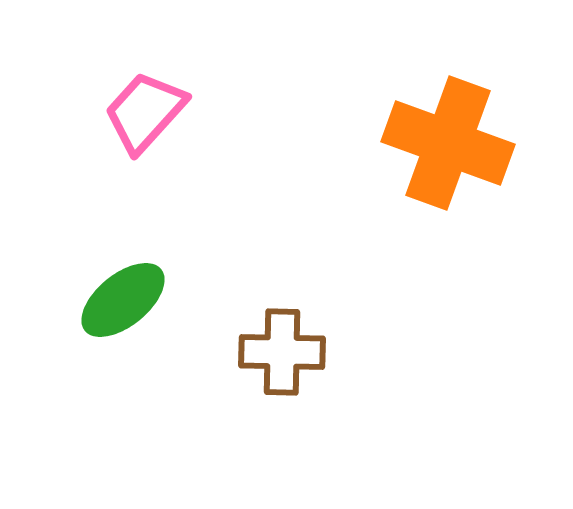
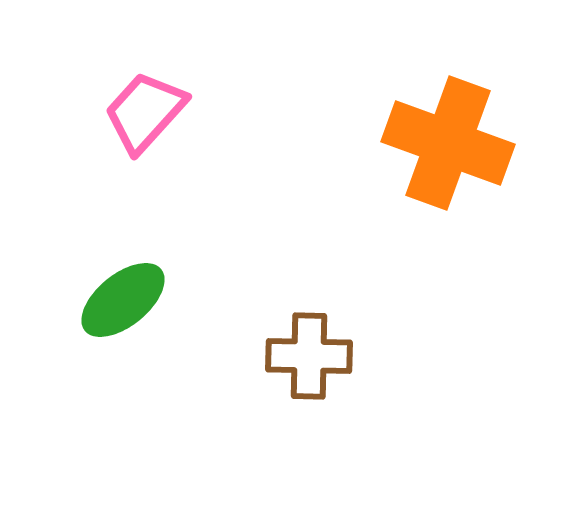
brown cross: moved 27 px right, 4 px down
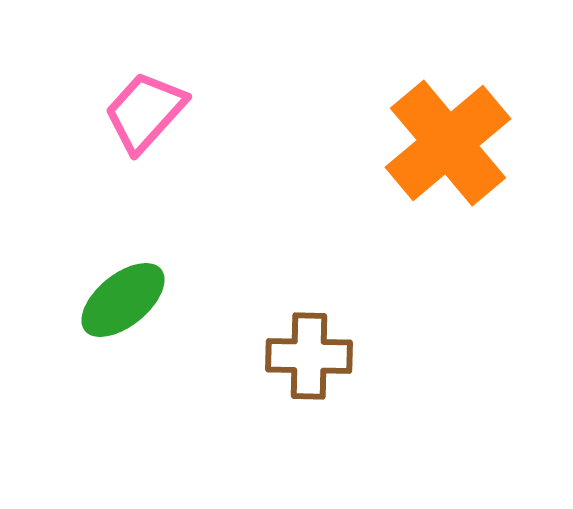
orange cross: rotated 30 degrees clockwise
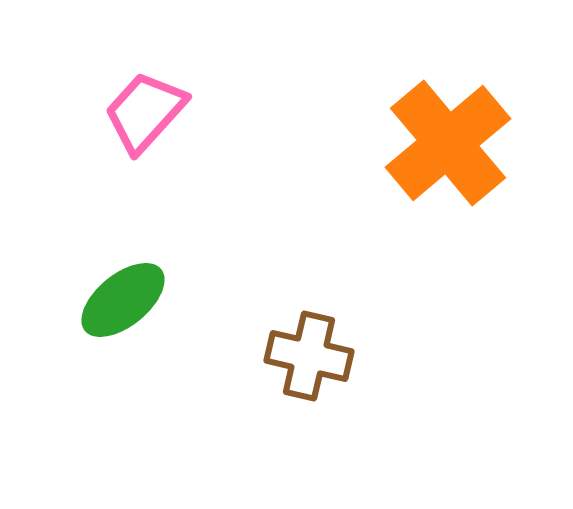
brown cross: rotated 12 degrees clockwise
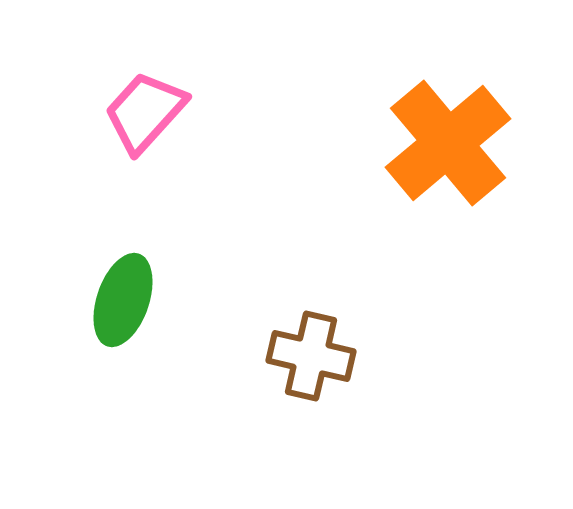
green ellipse: rotated 32 degrees counterclockwise
brown cross: moved 2 px right
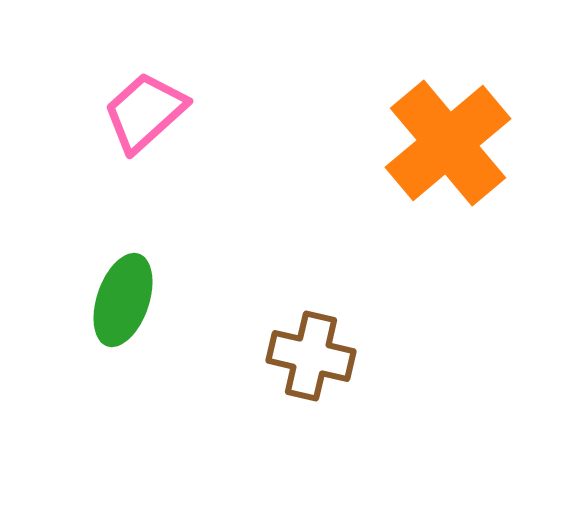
pink trapezoid: rotated 6 degrees clockwise
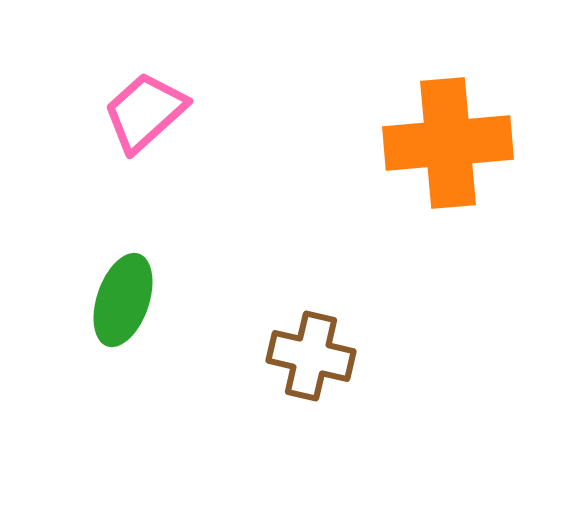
orange cross: rotated 35 degrees clockwise
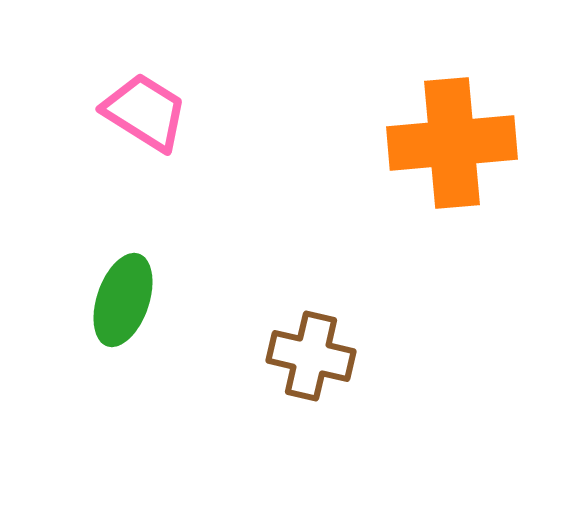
pink trapezoid: rotated 74 degrees clockwise
orange cross: moved 4 px right
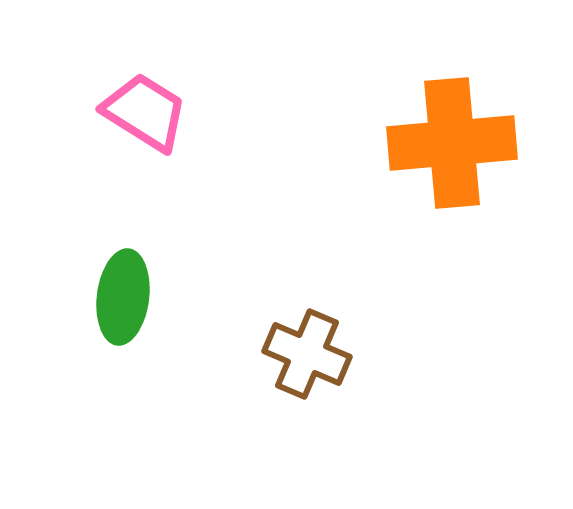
green ellipse: moved 3 px up; rotated 12 degrees counterclockwise
brown cross: moved 4 px left, 2 px up; rotated 10 degrees clockwise
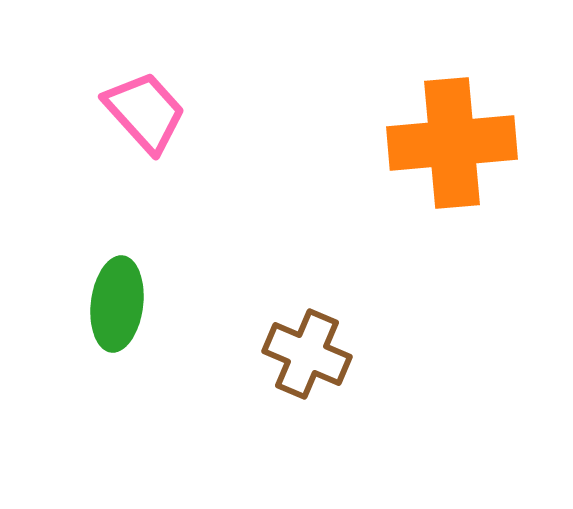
pink trapezoid: rotated 16 degrees clockwise
green ellipse: moved 6 px left, 7 px down
